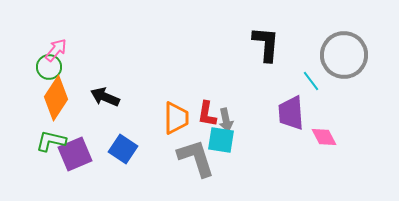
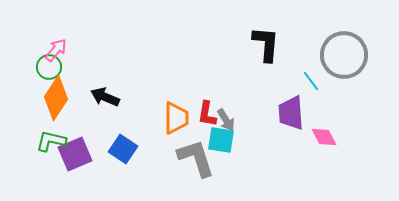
gray arrow: rotated 20 degrees counterclockwise
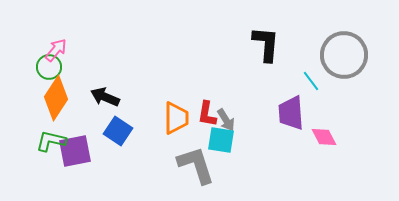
blue square: moved 5 px left, 18 px up
purple square: moved 3 px up; rotated 12 degrees clockwise
gray L-shape: moved 7 px down
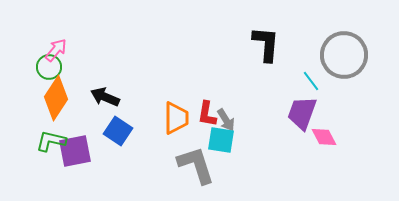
purple trapezoid: moved 11 px right; rotated 24 degrees clockwise
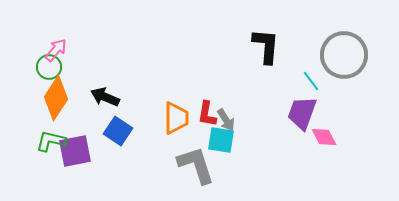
black L-shape: moved 2 px down
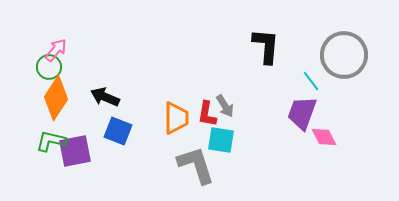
gray arrow: moved 1 px left, 14 px up
blue square: rotated 12 degrees counterclockwise
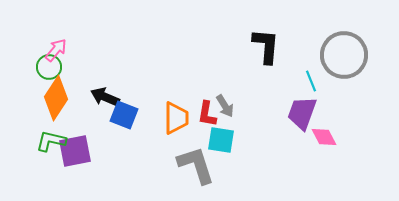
cyan line: rotated 15 degrees clockwise
blue square: moved 6 px right, 16 px up
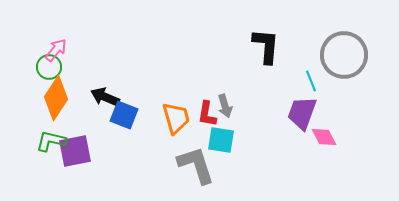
gray arrow: rotated 15 degrees clockwise
orange trapezoid: rotated 16 degrees counterclockwise
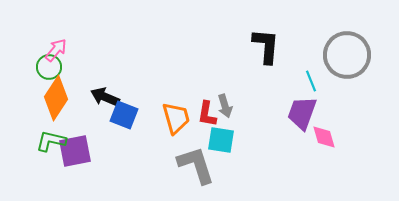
gray circle: moved 3 px right
pink diamond: rotated 12 degrees clockwise
